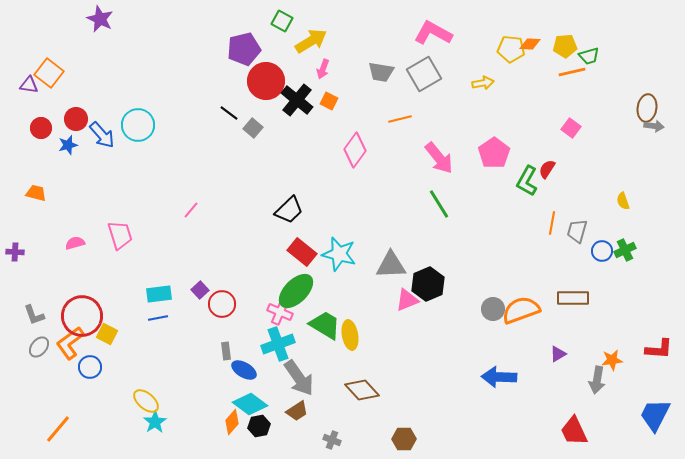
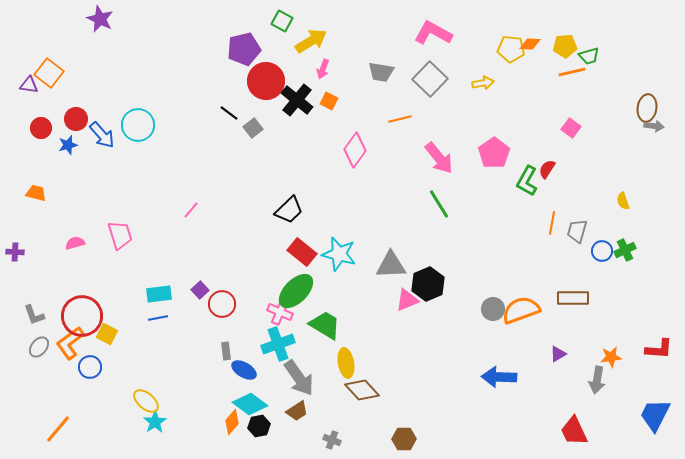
gray square at (424, 74): moved 6 px right, 5 px down; rotated 16 degrees counterclockwise
gray square at (253, 128): rotated 12 degrees clockwise
yellow ellipse at (350, 335): moved 4 px left, 28 px down
orange star at (612, 360): moved 1 px left, 3 px up
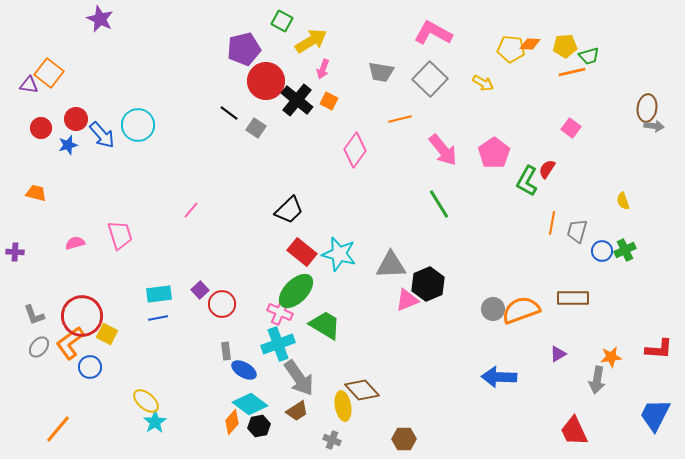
yellow arrow at (483, 83): rotated 40 degrees clockwise
gray square at (253, 128): moved 3 px right; rotated 18 degrees counterclockwise
pink arrow at (439, 158): moved 4 px right, 8 px up
yellow ellipse at (346, 363): moved 3 px left, 43 px down
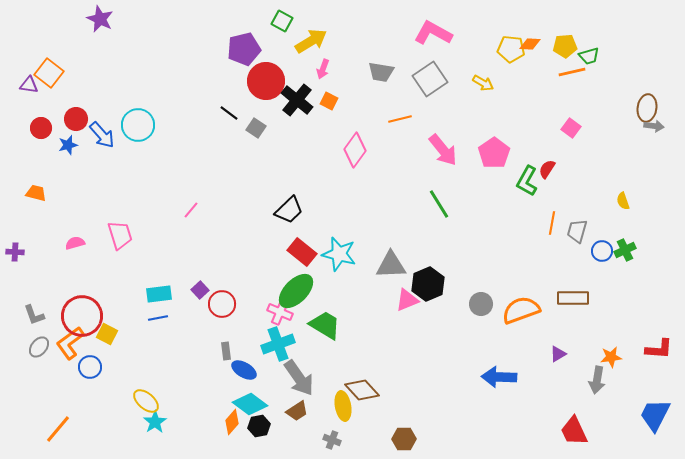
gray square at (430, 79): rotated 12 degrees clockwise
gray circle at (493, 309): moved 12 px left, 5 px up
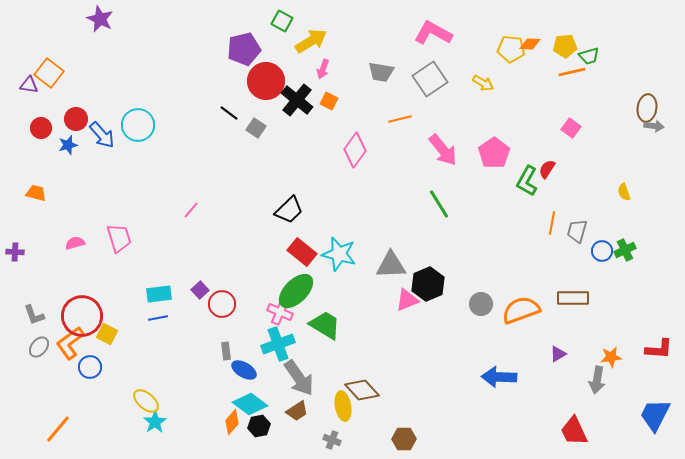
yellow semicircle at (623, 201): moved 1 px right, 9 px up
pink trapezoid at (120, 235): moved 1 px left, 3 px down
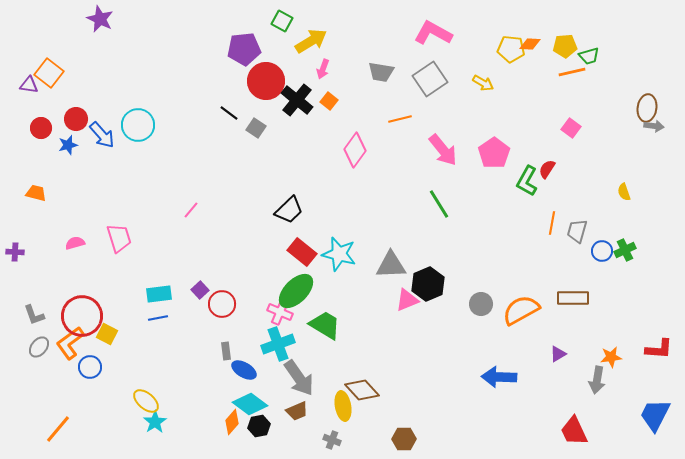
purple pentagon at (244, 49): rotated 8 degrees clockwise
orange square at (329, 101): rotated 12 degrees clockwise
orange semicircle at (521, 310): rotated 9 degrees counterclockwise
brown trapezoid at (297, 411): rotated 10 degrees clockwise
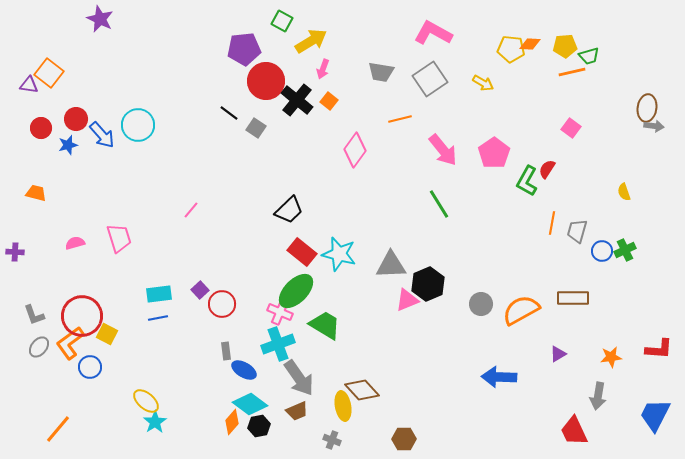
gray arrow at (597, 380): moved 1 px right, 16 px down
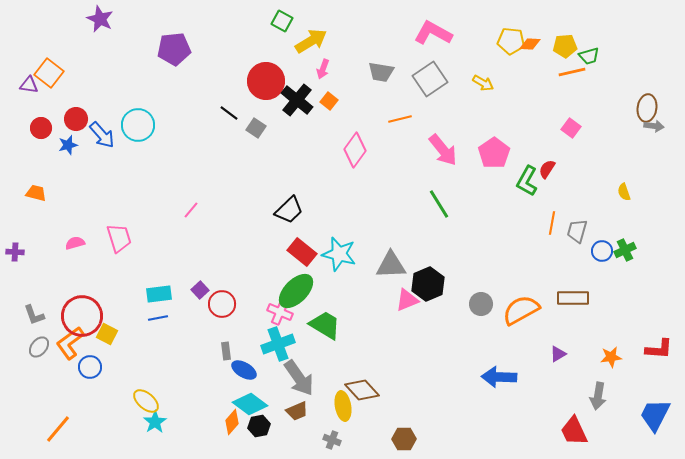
purple pentagon at (244, 49): moved 70 px left
yellow pentagon at (511, 49): moved 8 px up
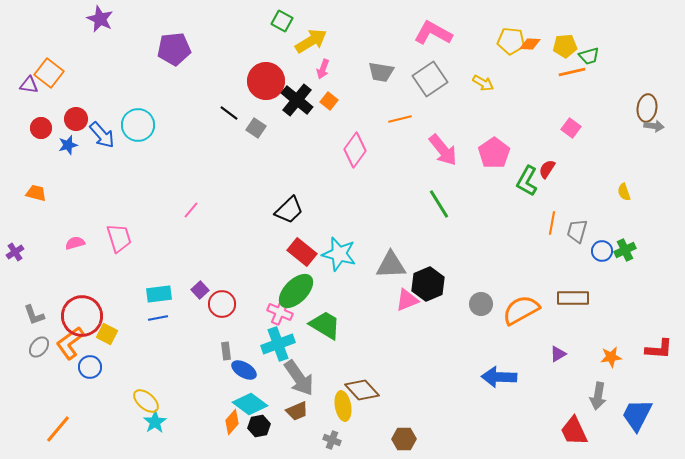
purple cross at (15, 252): rotated 36 degrees counterclockwise
blue trapezoid at (655, 415): moved 18 px left
